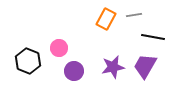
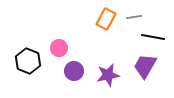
gray line: moved 2 px down
purple star: moved 5 px left, 8 px down
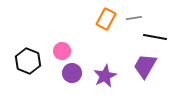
gray line: moved 1 px down
black line: moved 2 px right
pink circle: moved 3 px right, 3 px down
purple circle: moved 2 px left, 2 px down
purple star: moved 3 px left, 1 px down; rotated 15 degrees counterclockwise
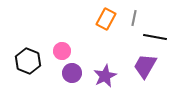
gray line: rotated 70 degrees counterclockwise
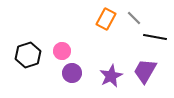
gray line: rotated 56 degrees counterclockwise
black hexagon: moved 6 px up; rotated 20 degrees clockwise
purple trapezoid: moved 5 px down
purple star: moved 6 px right
